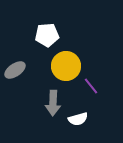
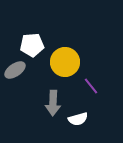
white pentagon: moved 15 px left, 10 px down
yellow circle: moved 1 px left, 4 px up
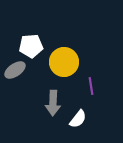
white pentagon: moved 1 px left, 1 px down
yellow circle: moved 1 px left
purple line: rotated 30 degrees clockwise
white semicircle: rotated 36 degrees counterclockwise
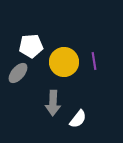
gray ellipse: moved 3 px right, 3 px down; rotated 15 degrees counterclockwise
purple line: moved 3 px right, 25 px up
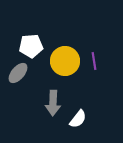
yellow circle: moved 1 px right, 1 px up
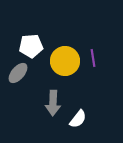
purple line: moved 1 px left, 3 px up
